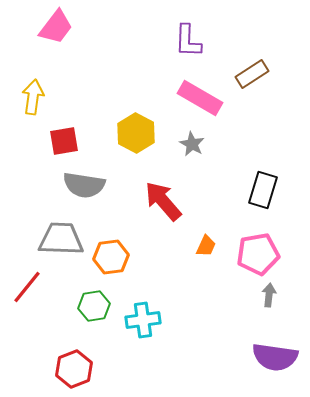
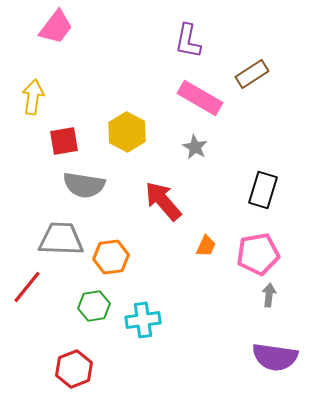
purple L-shape: rotated 9 degrees clockwise
yellow hexagon: moved 9 px left, 1 px up
gray star: moved 3 px right, 3 px down
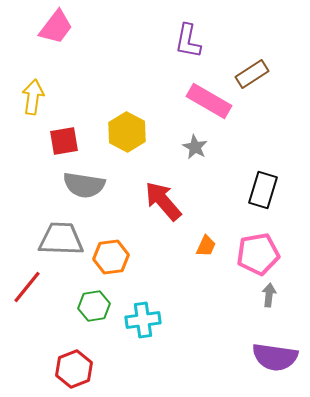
pink rectangle: moved 9 px right, 3 px down
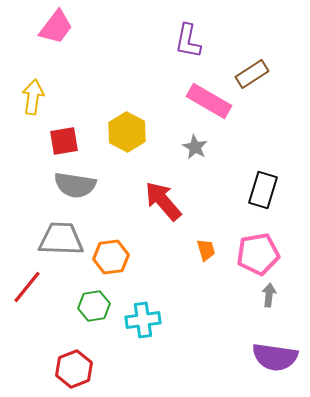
gray semicircle: moved 9 px left
orange trapezoid: moved 4 px down; rotated 40 degrees counterclockwise
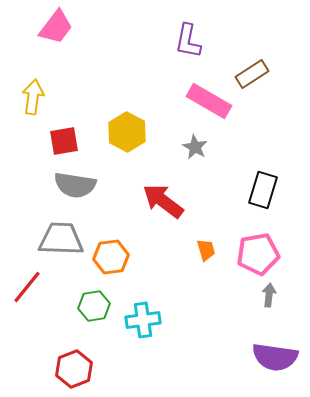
red arrow: rotated 12 degrees counterclockwise
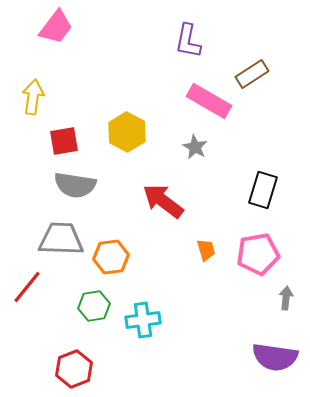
gray arrow: moved 17 px right, 3 px down
